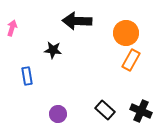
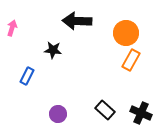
blue rectangle: rotated 36 degrees clockwise
black cross: moved 2 px down
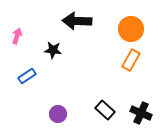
pink arrow: moved 5 px right, 8 px down
orange circle: moved 5 px right, 4 px up
blue rectangle: rotated 30 degrees clockwise
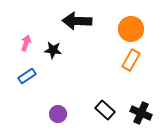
pink arrow: moved 9 px right, 7 px down
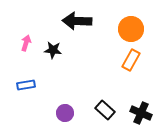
blue rectangle: moved 1 px left, 9 px down; rotated 24 degrees clockwise
purple circle: moved 7 px right, 1 px up
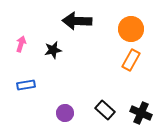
pink arrow: moved 5 px left, 1 px down
black star: rotated 18 degrees counterclockwise
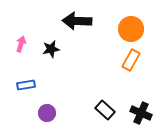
black star: moved 2 px left, 1 px up
purple circle: moved 18 px left
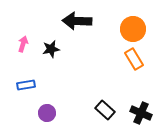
orange circle: moved 2 px right
pink arrow: moved 2 px right
orange rectangle: moved 3 px right, 1 px up; rotated 60 degrees counterclockwise
